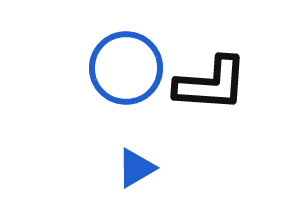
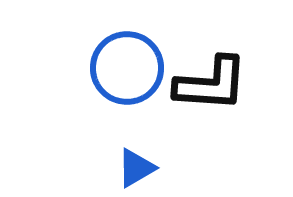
blue circle: moved 1 px right
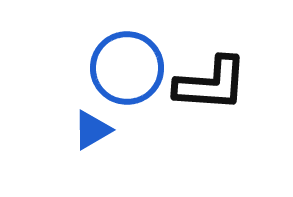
blue triangle: moved 44 px left, 38 px up
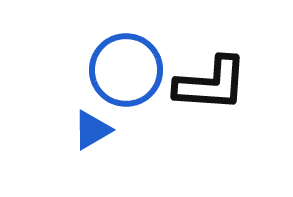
blue circle: moved 1 px left, 2 px down
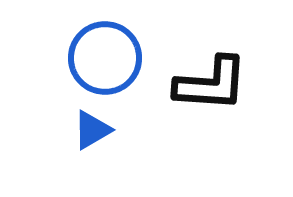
blue circle: moved 21 px left, 12 px up
